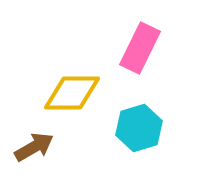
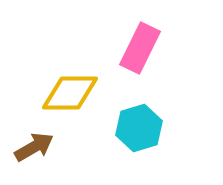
yellow diamond: moved 2 px left
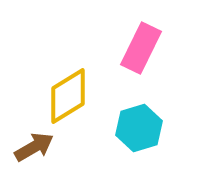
pink rectangle: moved 1 px right
yellow diamond: moved 2 px left, 3 px down; rotated 32 degrees counterclockwise
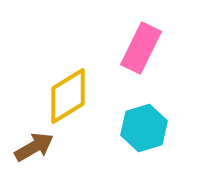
cyan hexagon: moved 5 px right
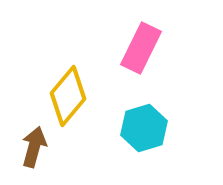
yellow diamond: rotated 18 degrees counterclockwise
brown arrow: rotated 45 degrees counterclockwise
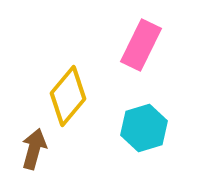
pink rectangle: moved 3 px up
brown arrow: moved 2 px down
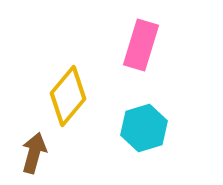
pink rectangle: rotated 9 degrees counterclockwise
brown arrow: moved 4 px down
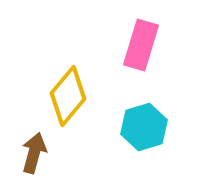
cyan hexagon: moved 1 px up
